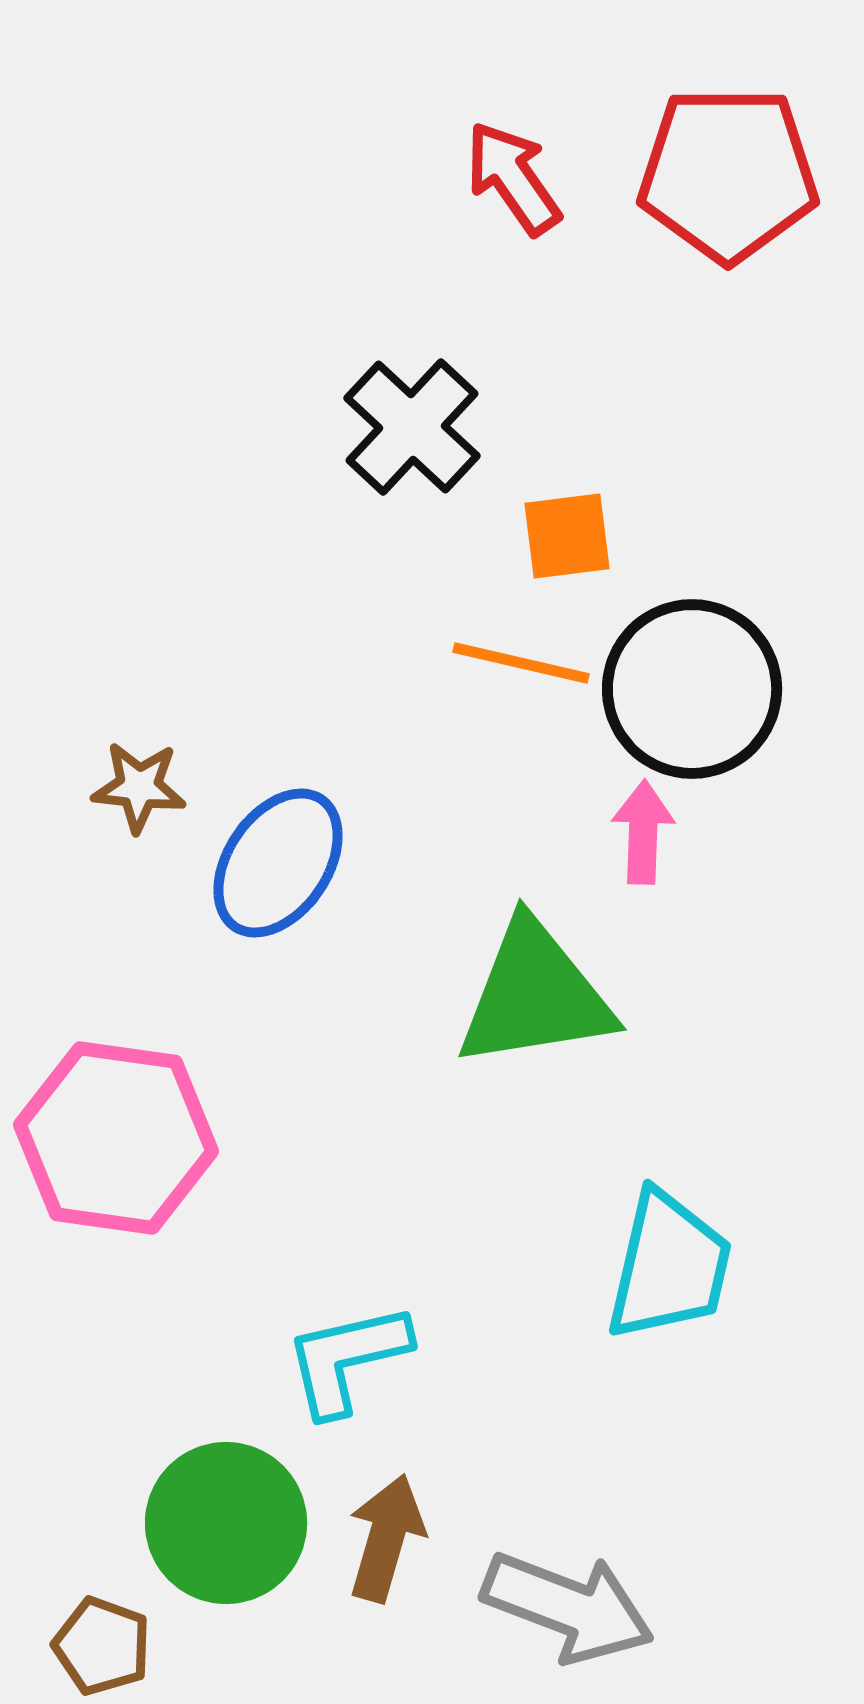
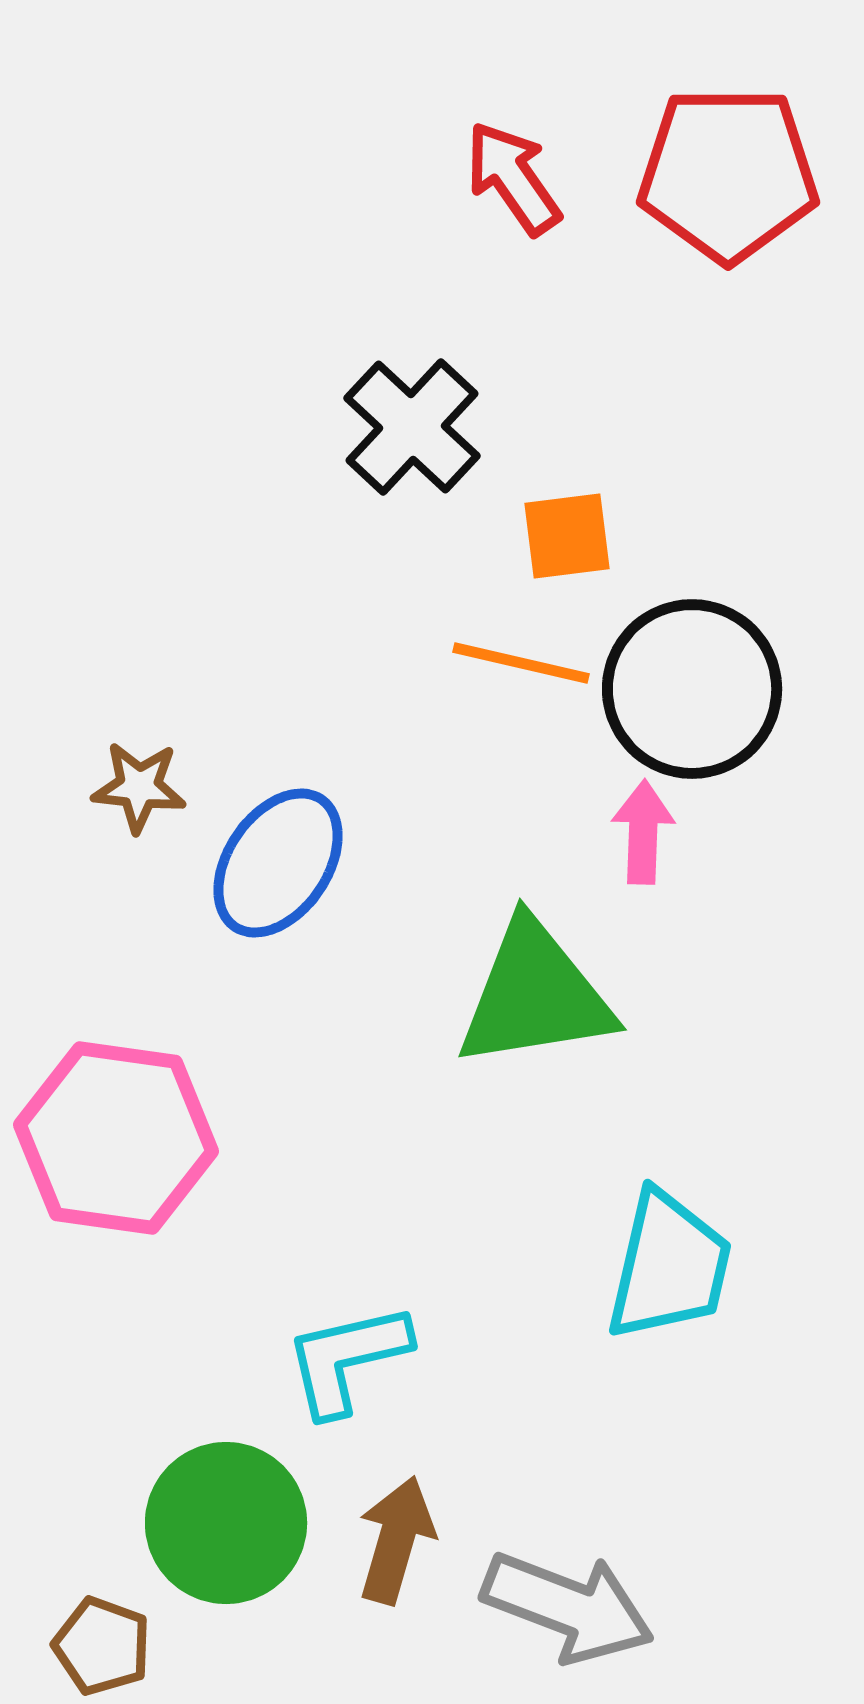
brown arrow: moved 10 px right, 2 px down
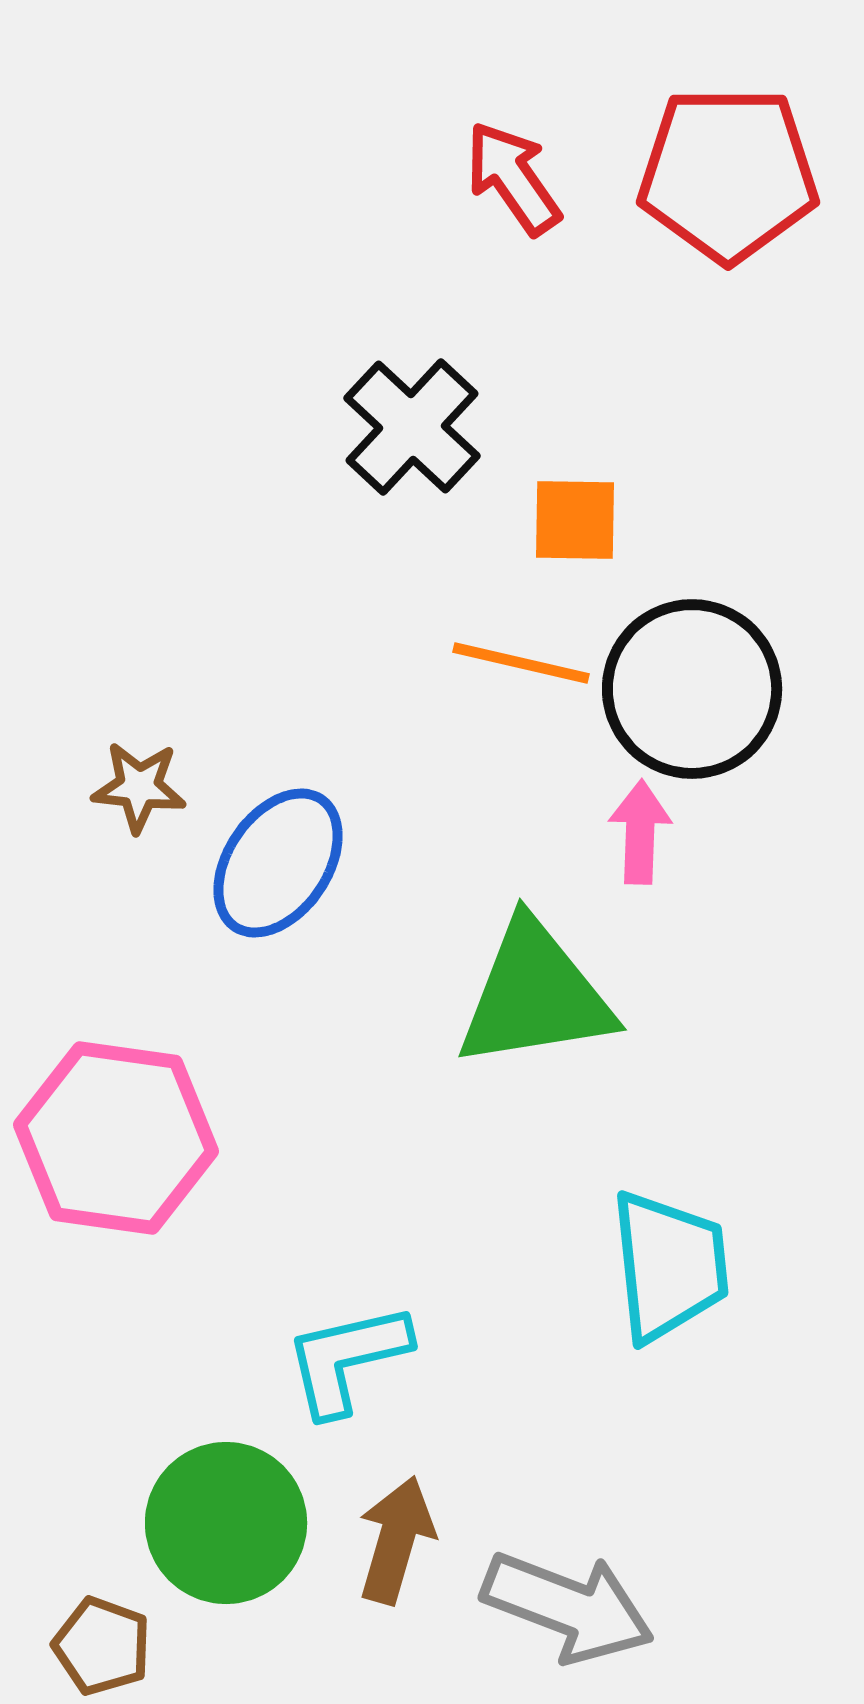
orange square: moved 8 px right, 16 px up; rotated 8 degrees clockwise
pink arrow: moved 3 px left
cyan trapezoid: rotated 19 degrees counterclockwise
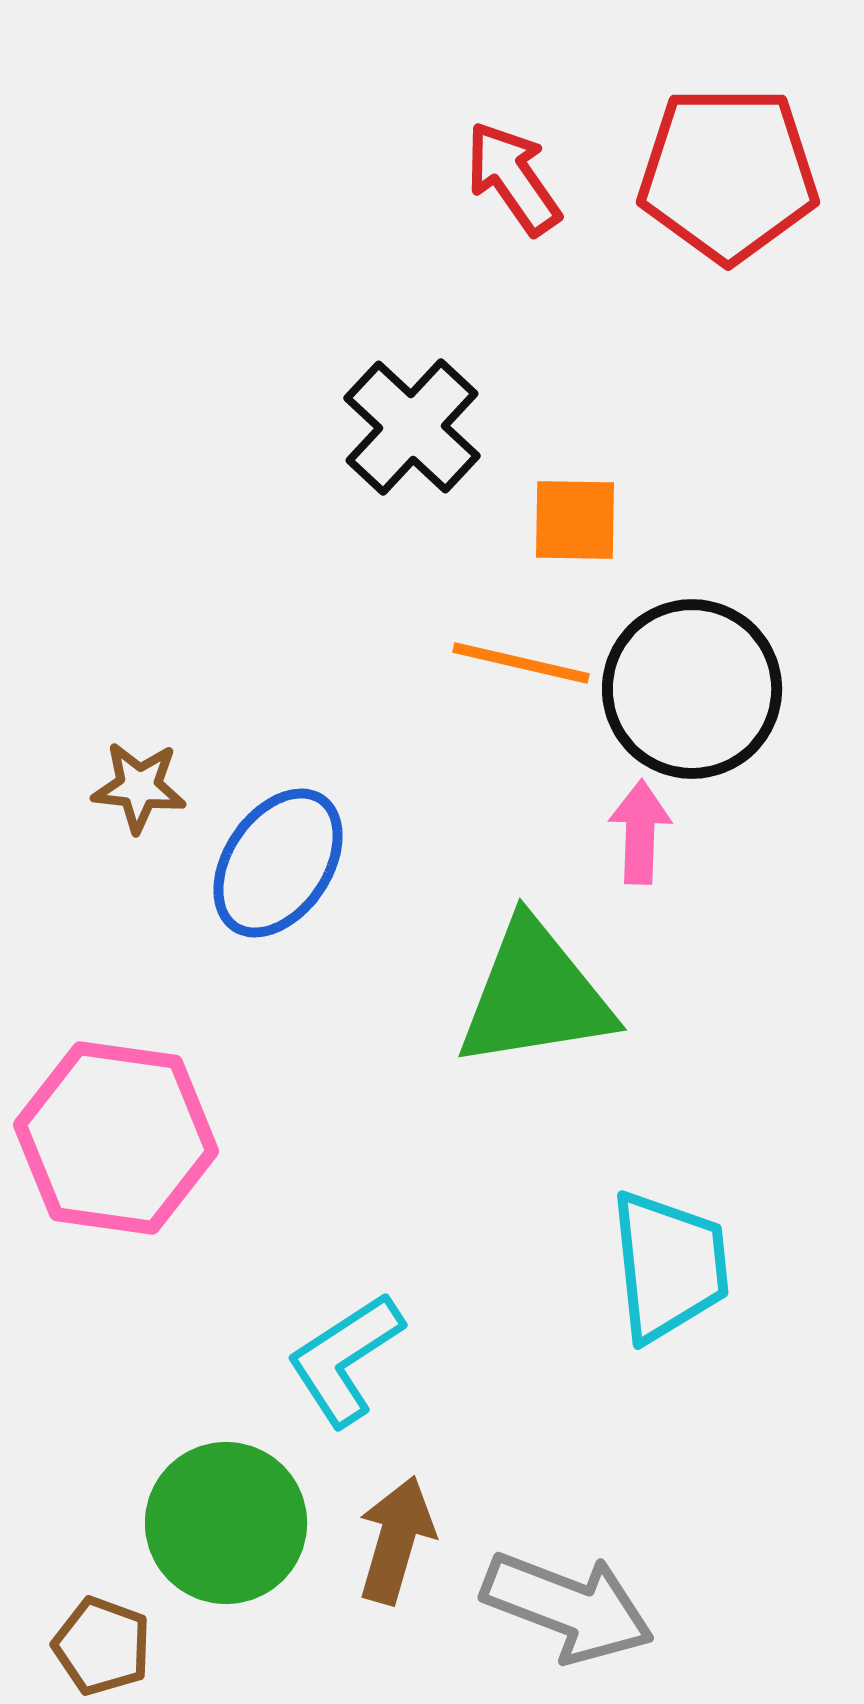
cyan L-shape: moved 2 px left; rotated 20 degrees counterclockwise
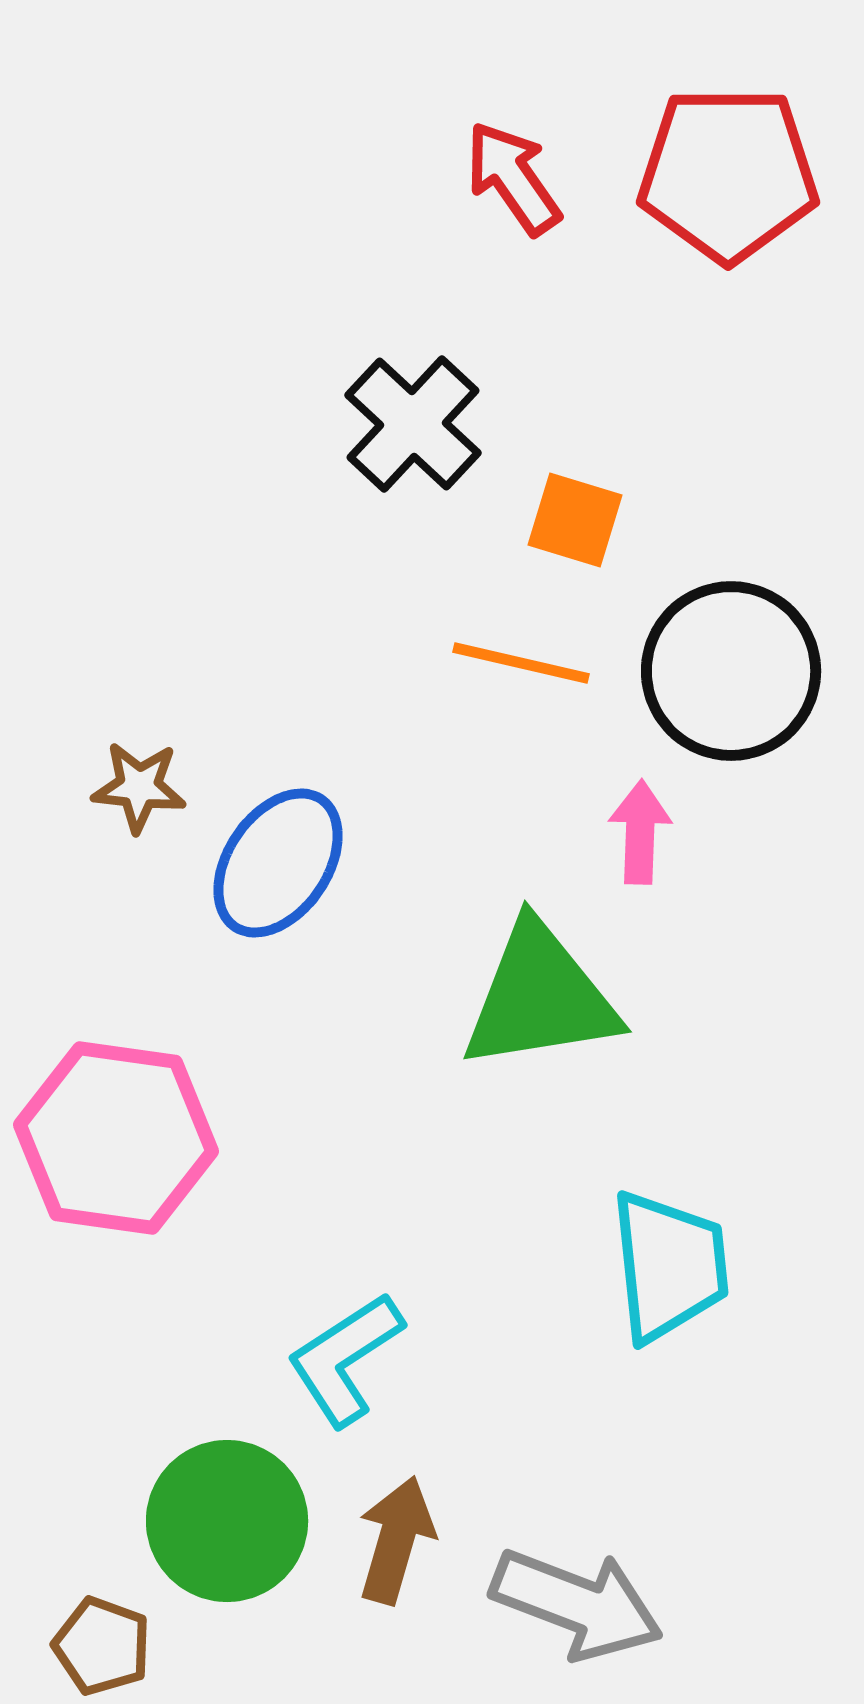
black cross: moved 1 px right, 3 px up
orange square: rotated 16 degrees clockwise
black circle: moved 39 px right, 18 px up
green triangle: moved 5 px right, 2 px down
green circle: moved 1 px right, 2 px up
gray arrow: moved 9 px right, 3 px up
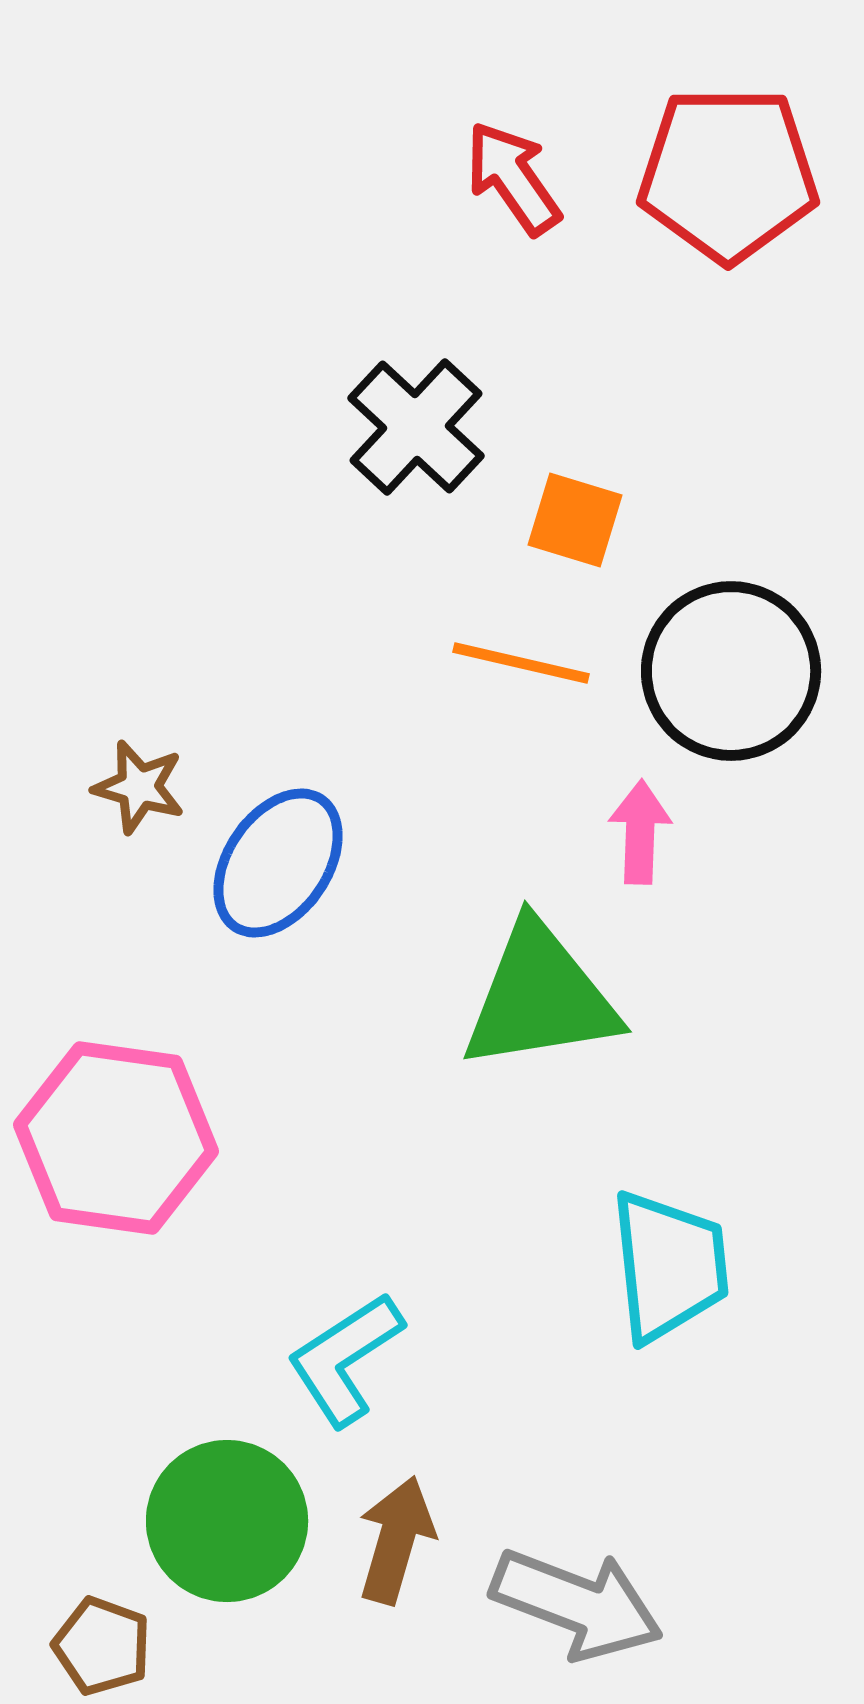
black cross: moved 3 px right, 3 px down
brown star: rotated 10 degrees clockwise
